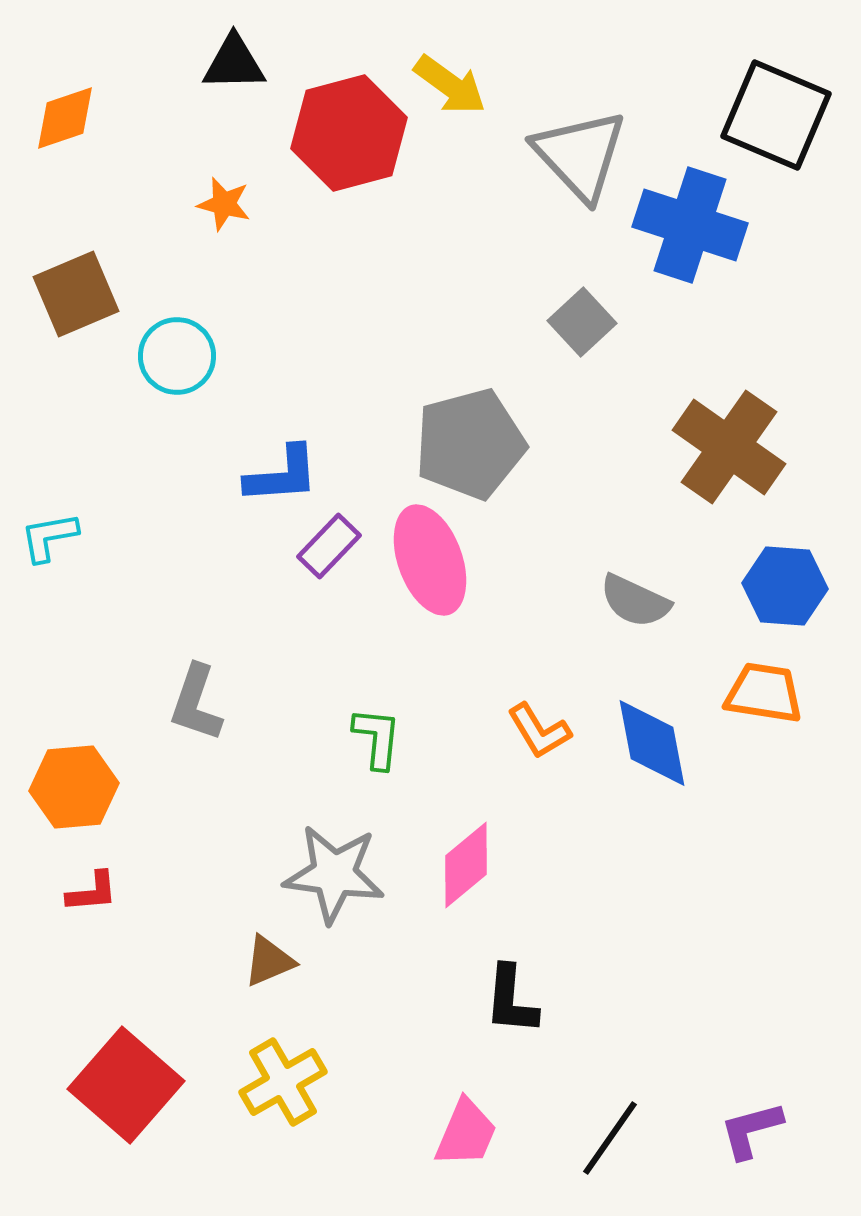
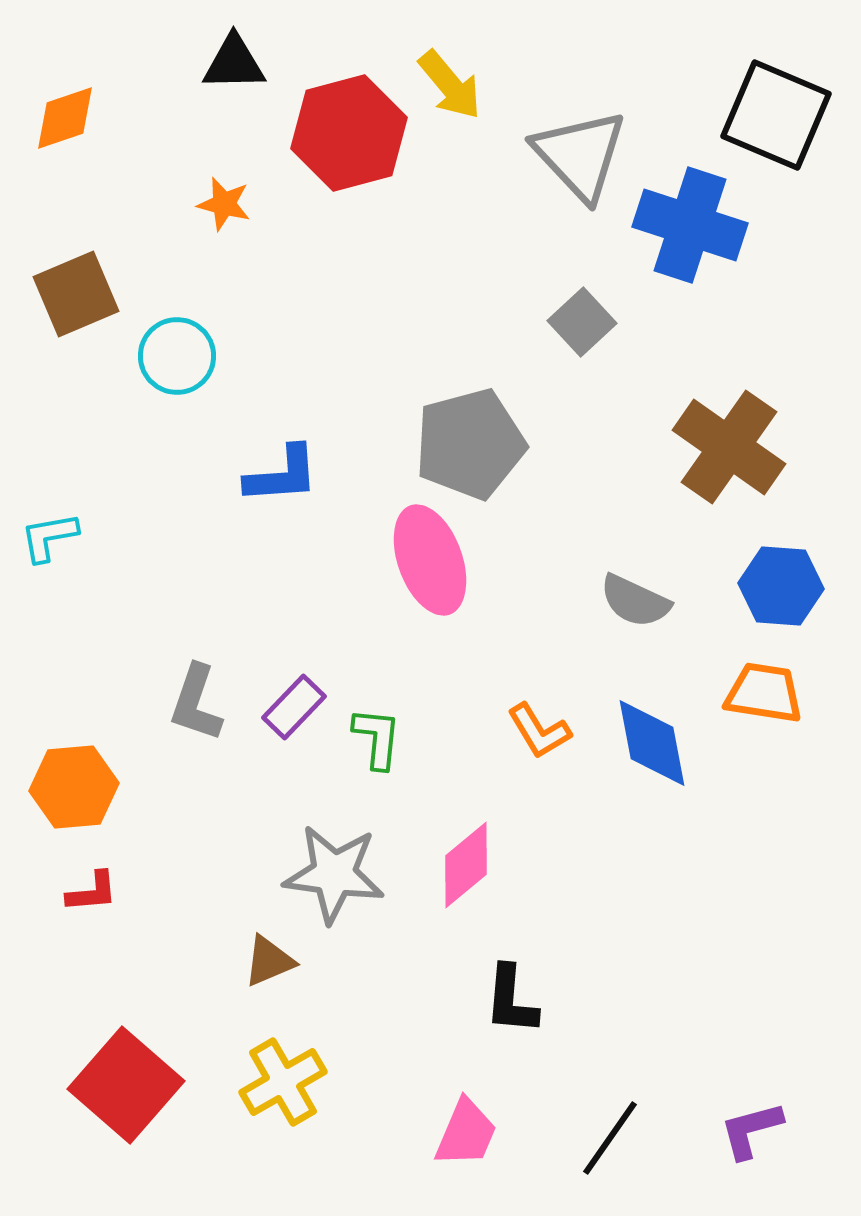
yellow arrow: rotated 14 degrees clockwise
purple rectangle: moved 35 px left, 161 px down
blue hexagon: moved 4 px left
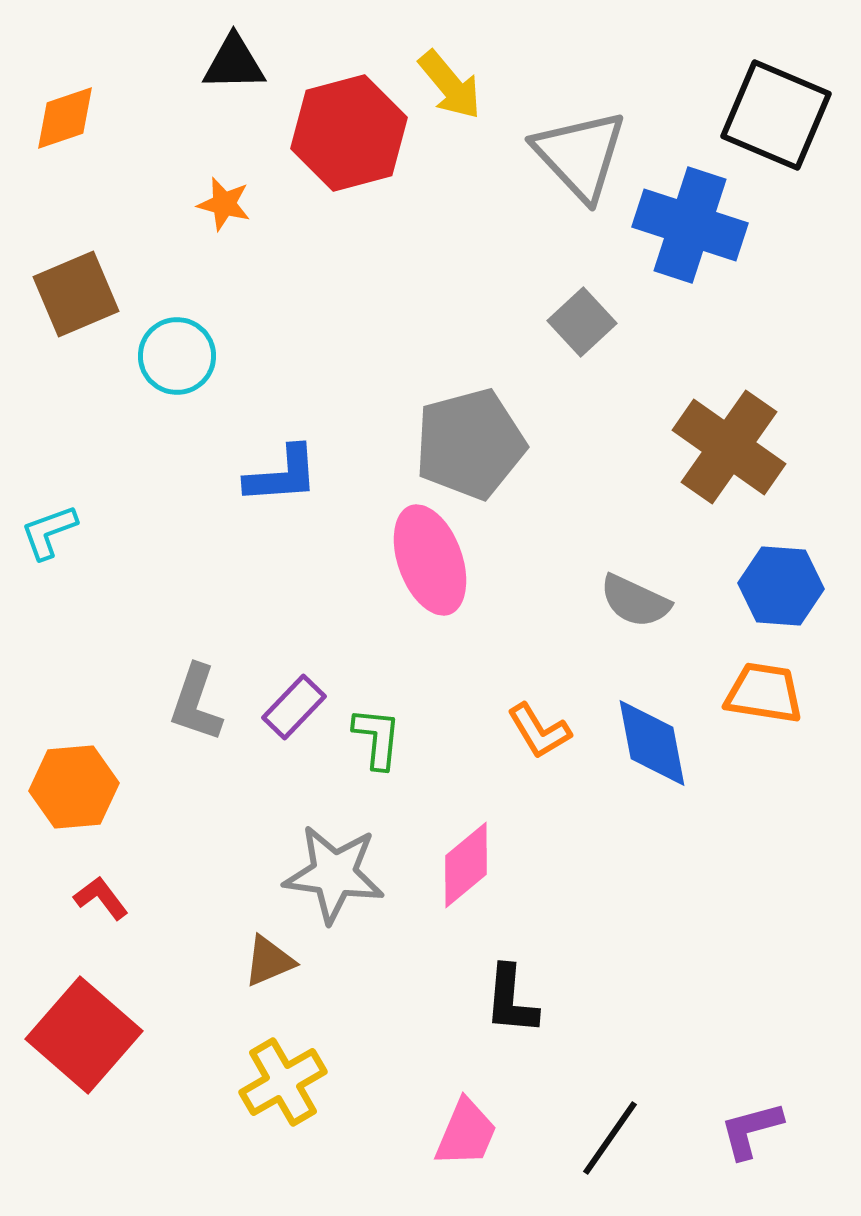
cyan L-shape: moved 5 px up; rotated 10 degrees counterclockwise
red L-shape: moved 9 px right, 6 px down; rotated 122 degrees counterclockwise
red square: moved 42 px left, 50 px up
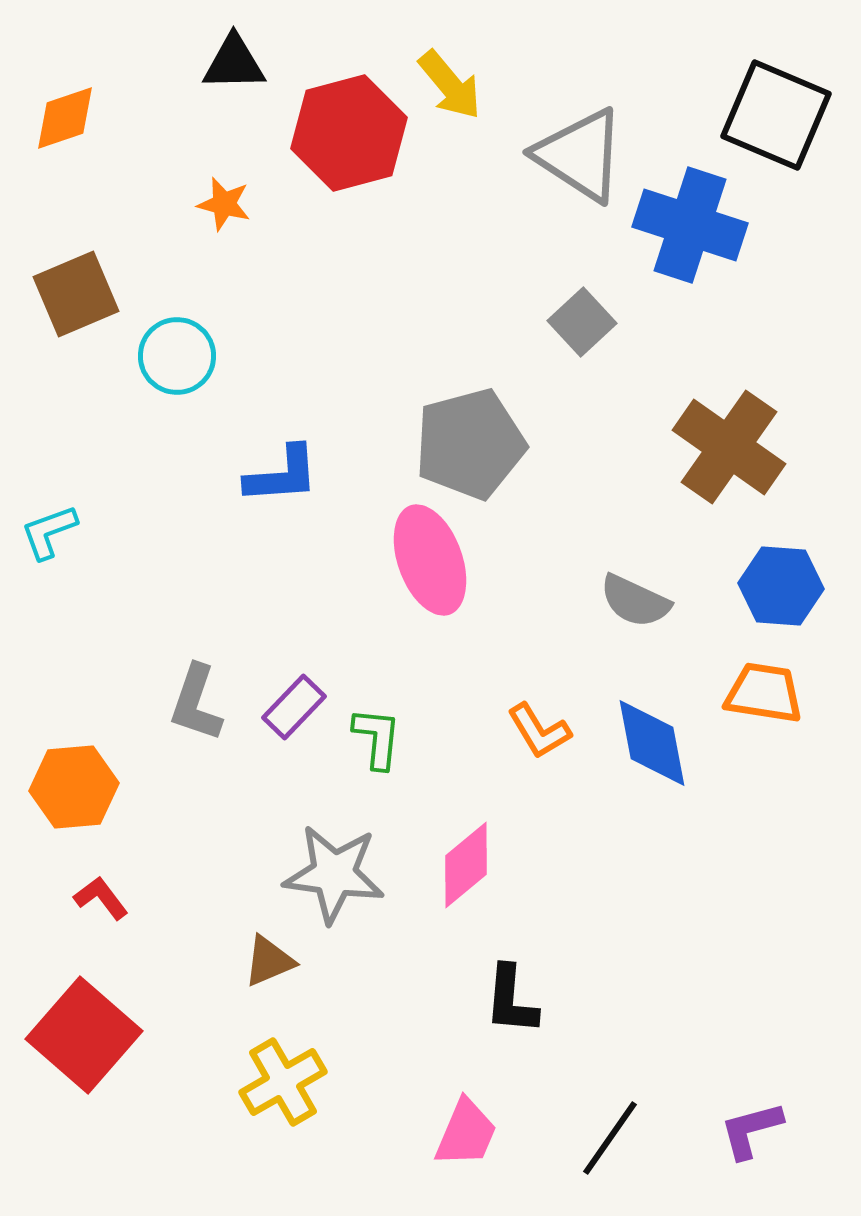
gray triangle: rotated 14 degrees counterclockwise
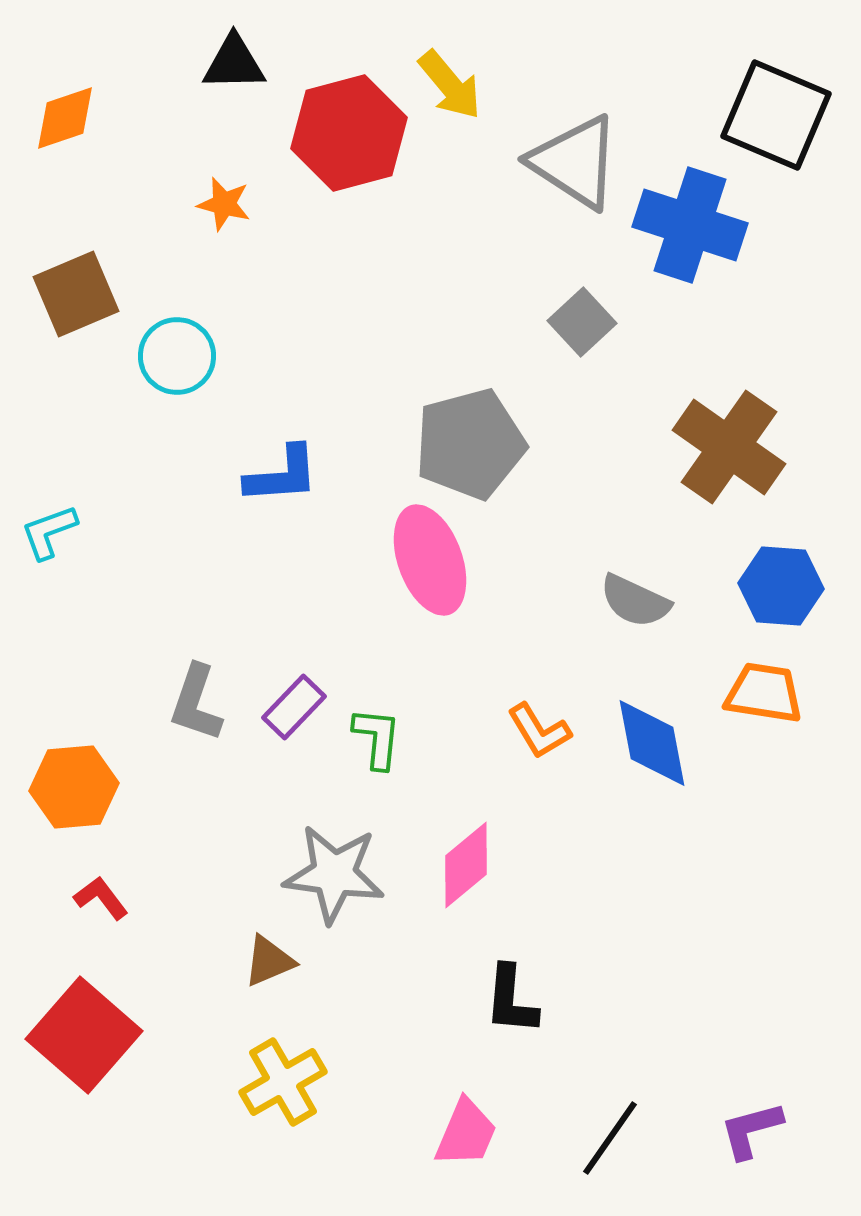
gray triangle: moved 5 px left, 7 px down
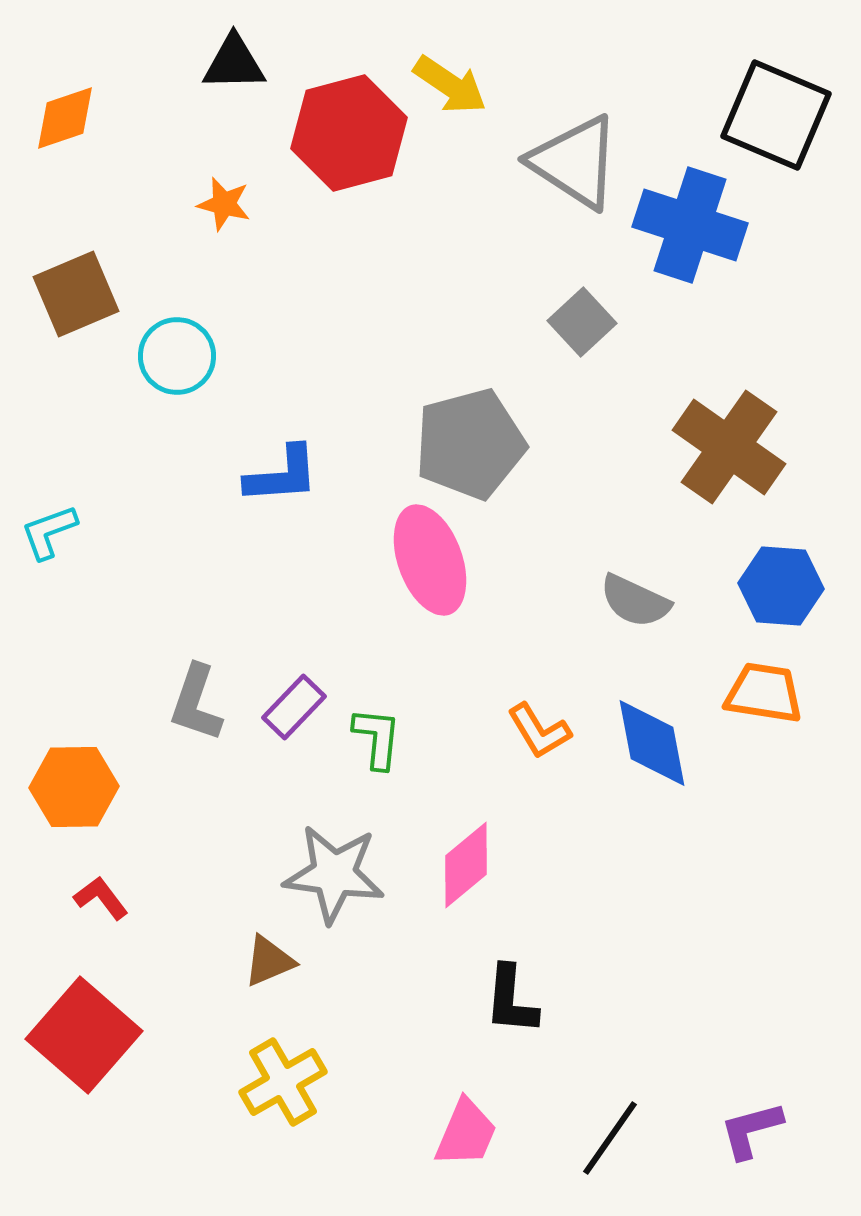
yellow arrow: rotated 16 degrees counterclockwise
orange hexagon: rotated 4 degrees clockwise
